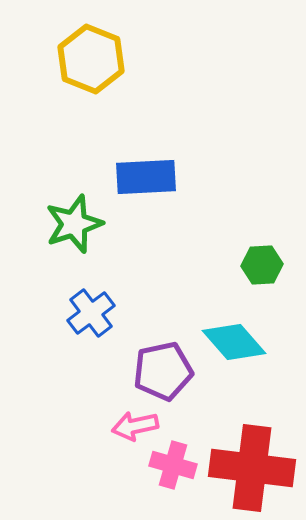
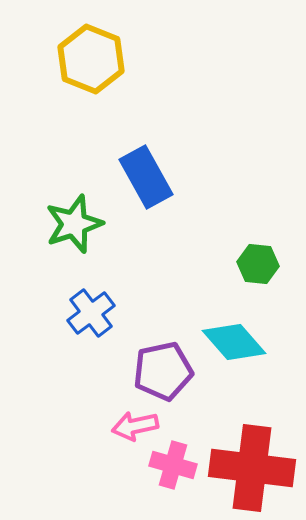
blue rectangle: rotated 64 degrees clockwise
green hexagon: moved 4 px left, 1 px up; rotated 9 degrees clockwise
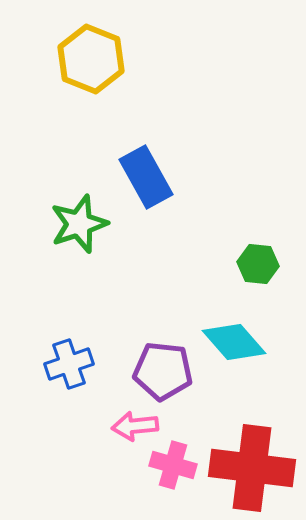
green star: moved 5 px right
blue cross: moved 22 px left, 51 px down; rotated 18 degrees clockwise
purple pentagon: rotated 18 degrees clockwise
pink arrow: rotated 6 degrees clockwise
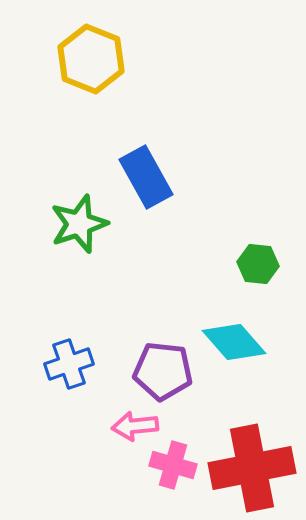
red cross: rotated 18 degrees counterclockwise
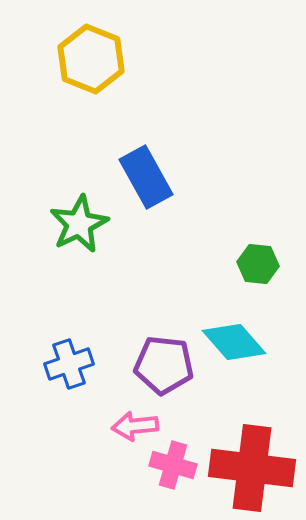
green star: rotated 8 degrees counterclockwise
purple pentagon: moved 1 px right, 6 px up
red cross: rotated 18 degrees clockwise
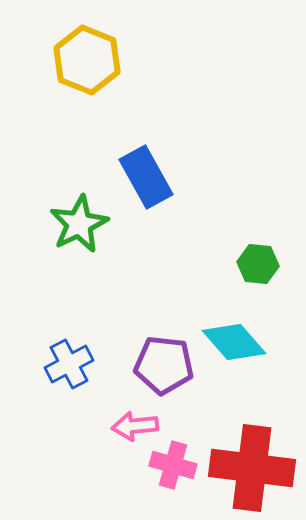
yellow hexagon: moved 4 px left, 1 px down
blue cross: rotated 9 degrees counterclockwise
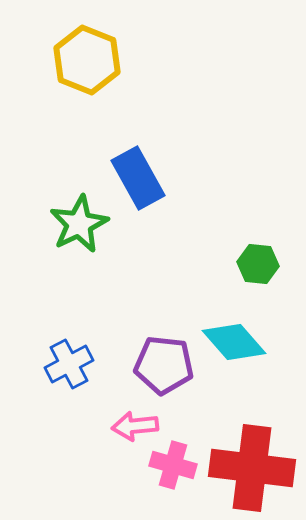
blue rectangle: moved 8 px left, 1 px down
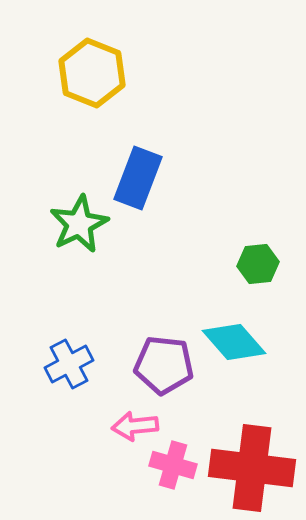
yellow hexagon: moved 5 px right, 13 px down
blue rectangle: rotated 50 degrees clockwise
green hexagon: rotated 12 degrees counterclockwise
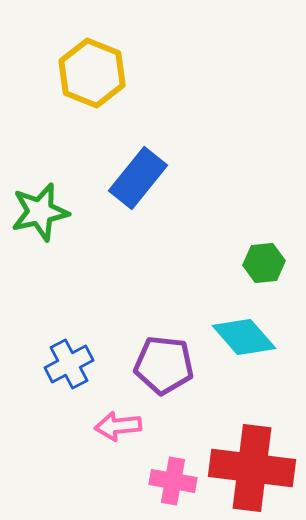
blue rectangle: rotated 18 degrees clockwise
green star: moved 39 px left, 12 px up; rotated 14 degrees clockwise
green hexagon: moved 6 px right, 1 px up
cyan diamond: moved 10 px right, 5 px up
pink arrow: moved 17 px left
pink cross: moved 16 px down; rotated 6 degrees counterclockwise
